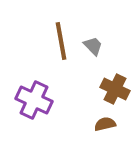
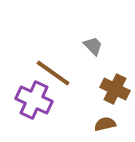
brown line: moved 8 px left, 32 px down; rotated 45 degrees counterclockwise
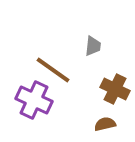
gray trapezoid: rotated 50 degrees clockwise
brown line: moved 3 px up
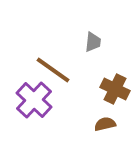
gray trapezoid: moved 4 px up
purple cross: rotated 18 degrees clockwise
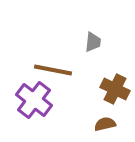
brown line: rotated 24 degrees counterclockwise
purple cross: rotated 6 degrees counterclockwise
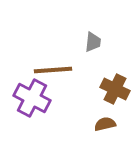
brown line: rotated 15 degrees counterclockwise
purple cross: moved 2 px left, 2 px up; rotated 9 degrees counterclockwise
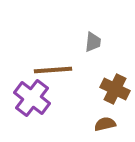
purple cross: rotated 9 degrees clockwise
